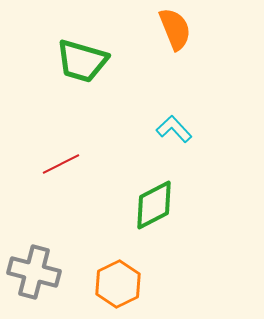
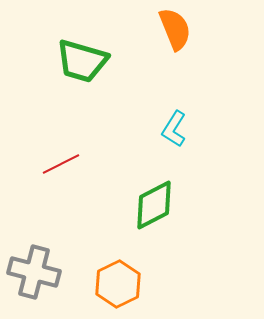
cyan L-shape: rotated 105 degrees counterclockwise
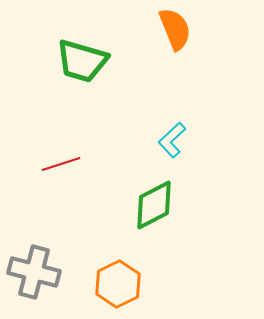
cyan L-shape: moved 2 px left, 11 px down; rotated 15 degrees clockwise
red line: rotated 9 degrees clockwise
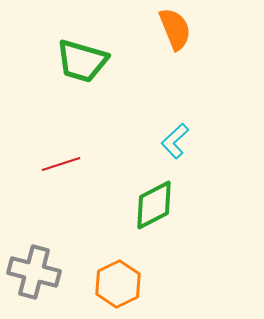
cyan L-shape: moved 3 px right, 1 px down
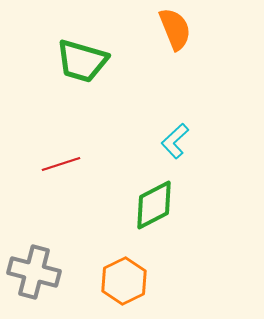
orange hexagon: moved 6 px right, 3 px up
